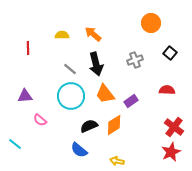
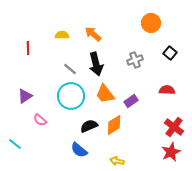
purple triangle: rotated 28 degrees counterclockwise
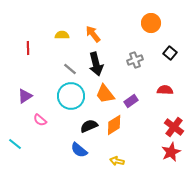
orange arrow: rotated 12 degrees clockwise
red semicircle: moved 2 px left
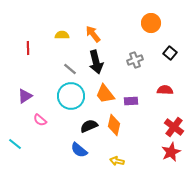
black arrow: moved 2 px up
purple rectangle: rotated 32 degrees clockwise
orange diamond: rotated 45 degrees counterclockwise
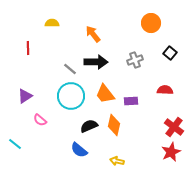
yellow semicircle: moved 10 px left, 12 px up
black arrow: rotated 75 degrees counterclockwise
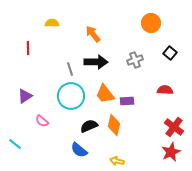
gray line: rotated 32 degrees clockwise
purple rectangle: moved 4 px left
pink semicircle: moved 2 px right, 1 px down
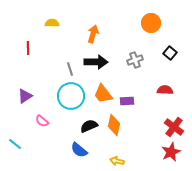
orange arrow: rotated 54 degrees clockwise
orange trapezoid: moved 2 px left
